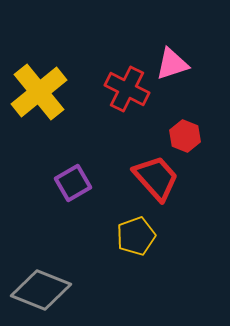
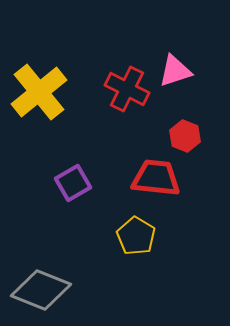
pink triangle: moved 3 px right, 7 px down
red trapezoid: rotated 42 degrees counterclockwise
yellow pentagon: rotated 21 degrees counterclockwise
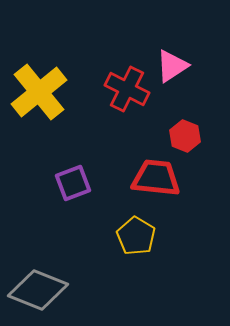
pink triangle: moved 3 px left, 5 px up; rotated 15 degrees counterclockwise
purple square: rotated 9 degrees clockwise
gray diamond: moved 3 px left
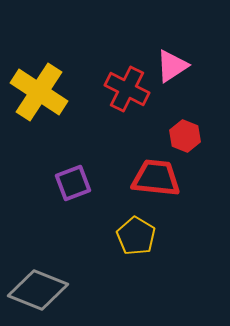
yellow cross: rotated 18 degrees counterclockwise
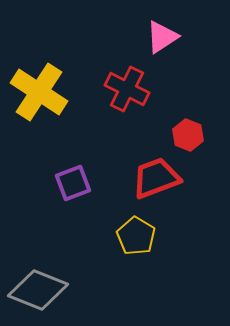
pink triangle: moved 10 px left, 29 px up
red hexagon: moved 3 px right, 1 px up
red trapezoid: rotated 27 degrees counterclockwise
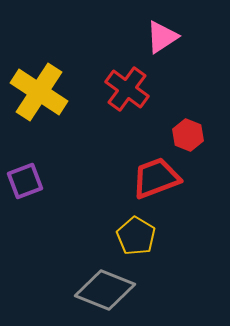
red cross: rotated 9 degrees clockwise
purple square: moved 48 px left, 2 px up
gray diamond: moved 67 px right
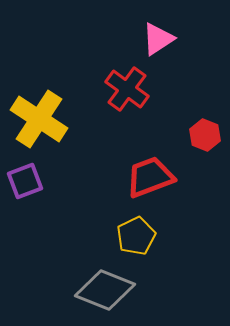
pink triangle: moved 4 px left, 2 px down
yellow cross: moved 27 px down
red hexagon: moved 17 px right
red trapezoid: moved 6 px left, 1 px up
yellow pentagon: rotated 15 degrees clockwise
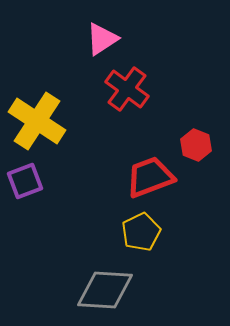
pink triangle: moved 56 px left
yellow cross: moved 2 px left, 2 px down
red hexagon: moved 9 px left, 10 px down
yellow pentagon: moved 5 px right, 4 px up
gray diamond: rotated 18 degrees counterclockwise
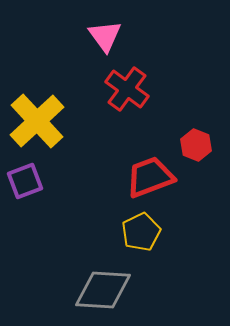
pink triangle: moved 3 px right, 3 px up; rotated 33 degrees counterclockwise
yellow cross: rotated 14 degrees clockwise
gray diamond: moved 2 px left
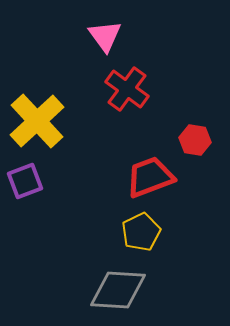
red hexagon: moved 1 px left, 5 px up; rotated 12 degrees counterclockwise
gray diamond: moved 15 px right
